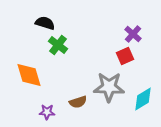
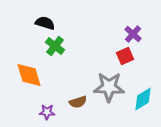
green cross: moved 3 px left, 1 px down
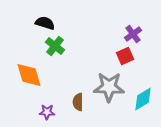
purple cross: rotated 12 degrees clockwise
brown semicircle: rotated 108 degrees clockwise
